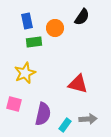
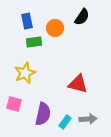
cyan rectangle: moved 3 px up
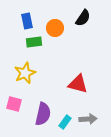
black semicircle: moved 1 px right, 1 px down
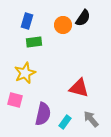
blue rectangle: rotated 28 degrees clockwise
orange circle: moved 8 px right, 3 px up
red triangle: moved 1 px right, 4 px down
pink square: moved 1 px right, 4 px up
gray arrow: moved 3 px right; rotated 126 degrees counterclockwise
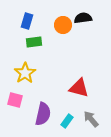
black semicircle: rotated 132 degrees counterclockwise
yellow star: rotated 10 degrees counterclockwise
cyan rectangle: moved 2 px right, 1 px up
